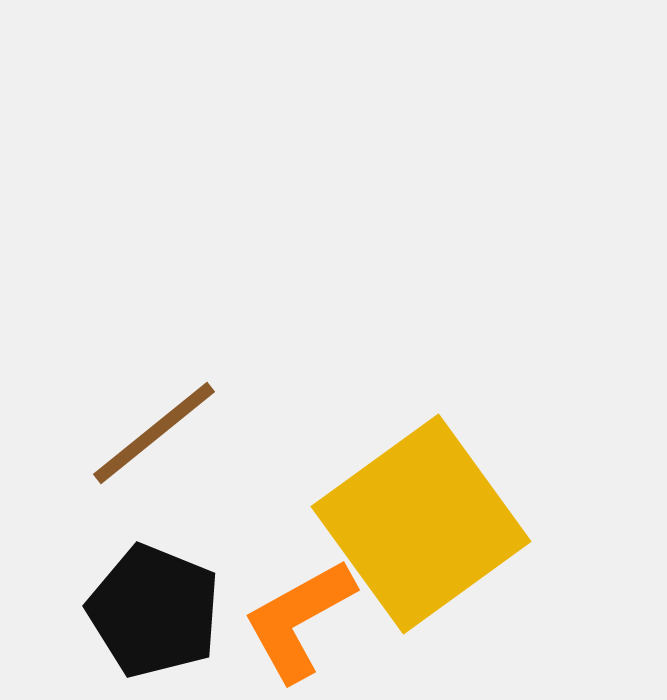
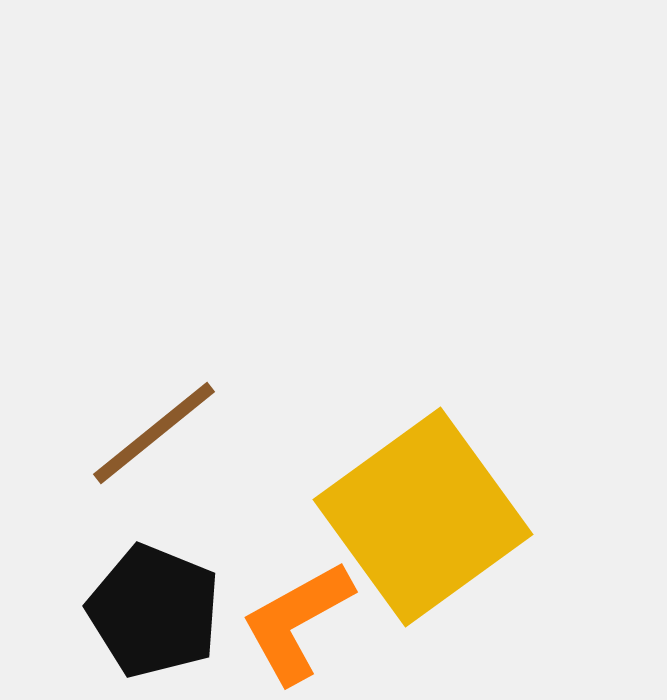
yellow square: moved 2 px right, 7 px up
orange L-shape: moved 2 px left, 2 px down
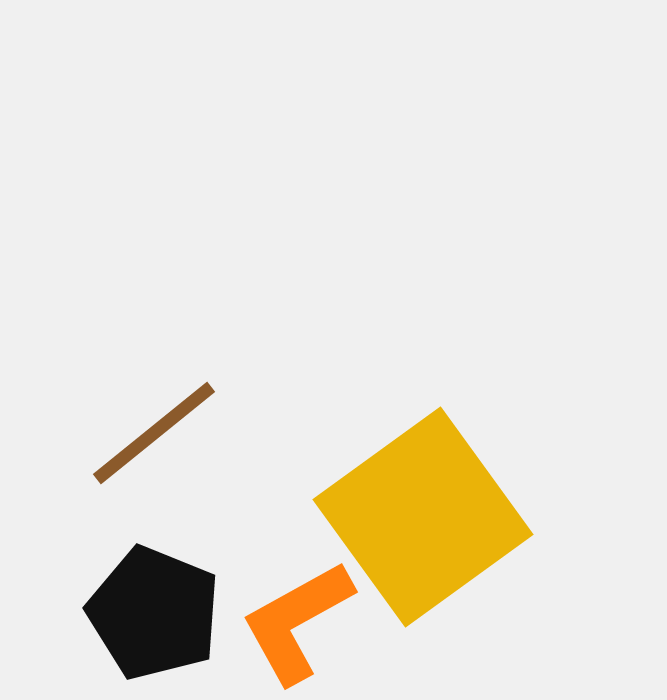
black pentagon: moved 2 px down
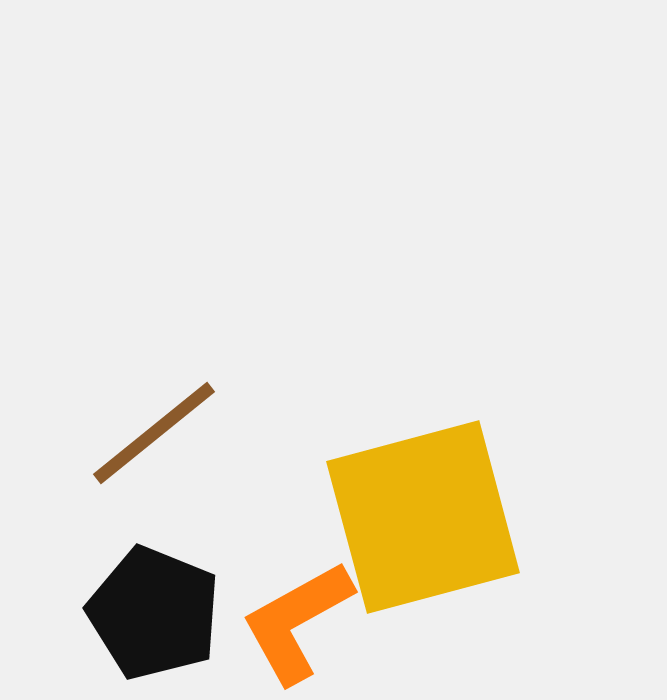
yellow square: rotated 21 degrees clockwise
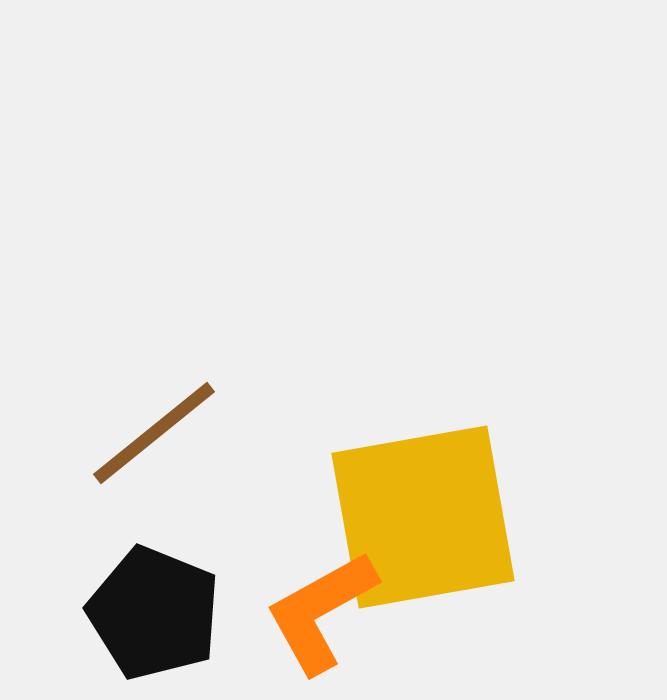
yellow square: rotated 5 degrees clockwise
orange L-shape: moved 24 px right, 10 px up
